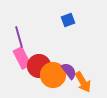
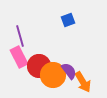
purple line: moved 1 px right, 1 px up
pink rectangle: moved 3 px left, 1 px up
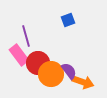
purple line: moved 6 px right
pink rectangle: moved 2 px up; rotated 10 degrees counterclockwise
red circle: moved 1 px left, 3 px up
orange circle: moved 2 px left, 1 px up
orange arrow: rotated 40 degrees counterclockwise
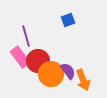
pink rectangle: moved 1 px right, 2 px down
red circle: moved 2 px up
purple semicircle: moved 1 px left
orange arrow: moved 2 px up; rotated 50 degrees clockwise
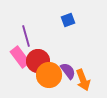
orange circle: moved 2 px left, 1 px down
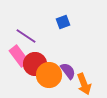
blue square: moved 5 px left, 2 px down
purple line: rotated 40 degrees counterclockwise
pink rectangle: moved 1 px left, 1 px up
red circle: moved 3 px left, 3 px down
orange arrow: moved 1 px right, 4 px down
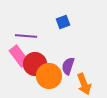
purple line: rotated 30 degrees counterclockwise
purple semicircle: moved 5 px up; rotated 126 degrees counterclockwise
orange circle: moved 1 px down
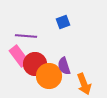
purple semicircle: moved 4 px left; rotated 36 degrees counterclockwise
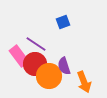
purple line: moved 10 px right, 8 px down; rotated 30 degrees clockwise
orange arrow: moved 2 px up
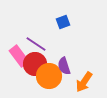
orange arrow: rotated 55 degrees clockwise
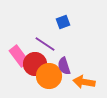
purple line: moved 9 px right
orange arrow: rotated 65 degrees clockwise
